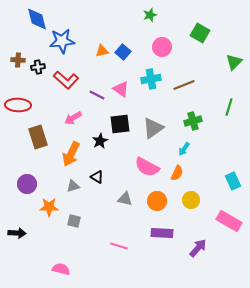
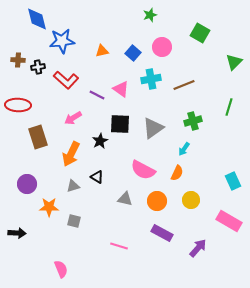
blue square at (123, 52): moved 10 px right, 1 px down
black square at (120, 124): rotated 10 degrees clockwise
pink semicircle at (147, 167): moved 4 px left, 3 px down
purple rectangle at (162, 233): rotated 25 degrees clockwise
pink semicircle at (61, 269): rotated 54 degrees clockwise
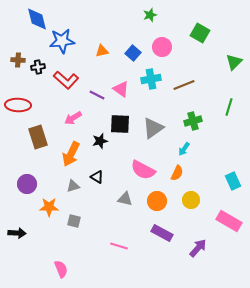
black star at (100, 141): rotated 14 degrees clockwise
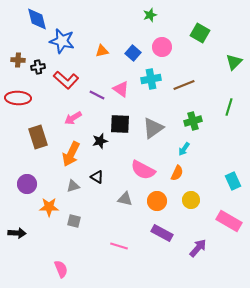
blue star at (62, 41): rotated 20 degrees clockwise
red ellipse at (18, 105): moved 7 px up
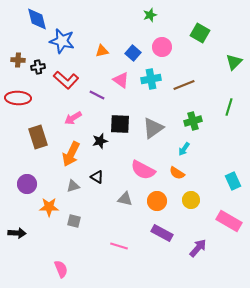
pink triangle at (121, 89): moved 9 px up
orange semicircle at (177, 173): rotated 98 degrees clockwise
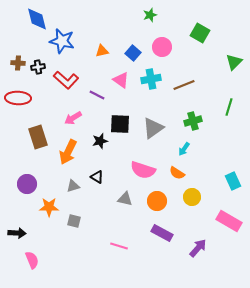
brown cross at (18, 60): moved 3 px down
orange arrow at (71, 154): moved 3 px left, 2 px up
pink semicircle at (143, 170): rotated 10 degrees counterclockwise
yellow circle at (191, 200): moved 1 px right, 3 px up
pink semicircle at (61, 269): moved 29 px left, 9 px up
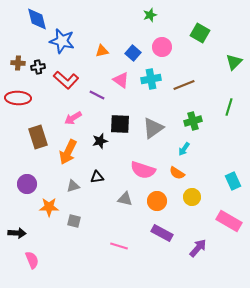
black triangle at (97, 177): rotated 40 degrees counterclockwise
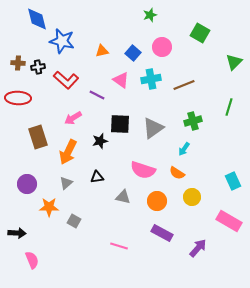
gray triangle at (73, 186): moved 7 px left, 3 px up; rotated 24 degrees counterclockwise
gray triangle at (125, 199): moved 2 px left, 2 px up
gray square at (74, 221): rotated 16 degrees clockwise
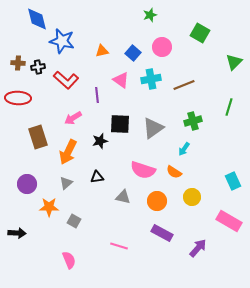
purple line at (97, 95): rotated 56 degrees clockwise
orange semicircle at (177, 173): moved 3 px left, 1 px up
pink semicircle at (32, 260): moved 37 px right
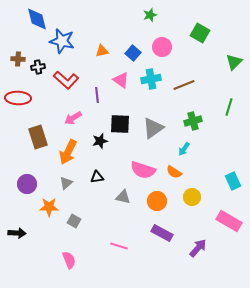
brown cross at (18, 63): moved 4 px up
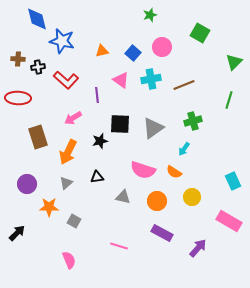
green line at (229, 107): moved 7 px up
black arrow at (17, 233): rotated 48 degrees counterclockwise
